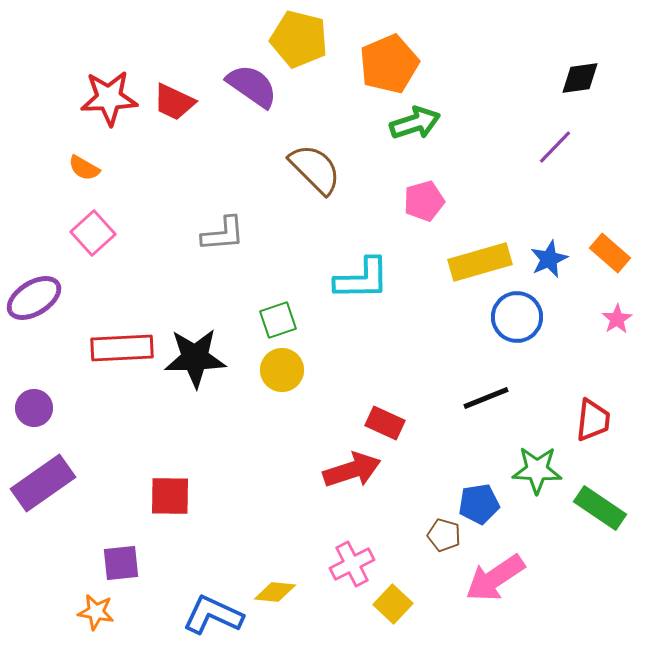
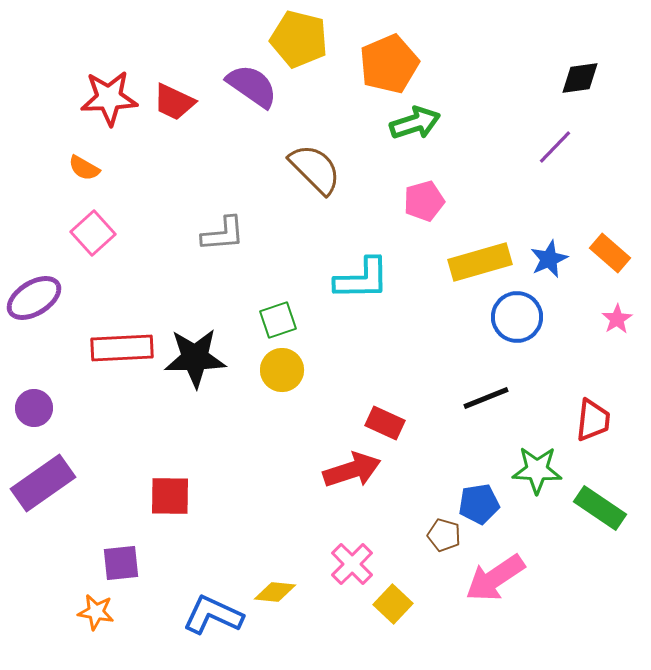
pink cross at (352, 564): rotated 18 degrees counterclockwise
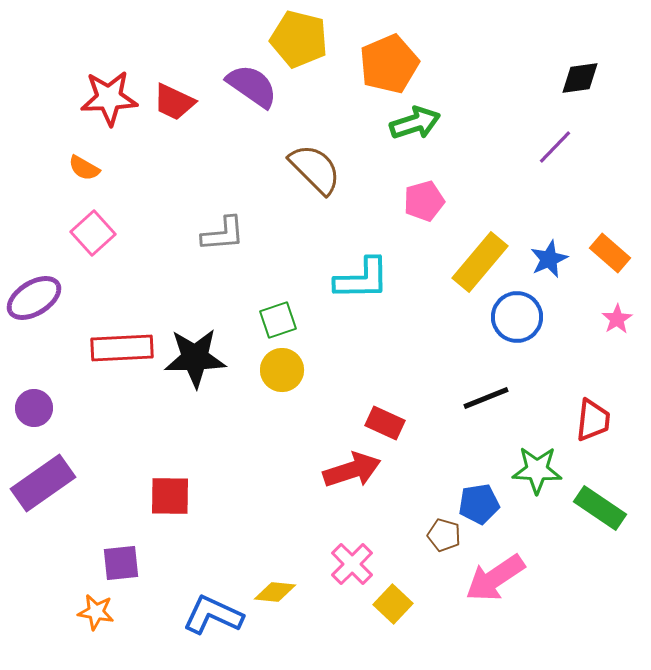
yellow rectangle at (480, 262): rotated 34 degrees counterclockwise
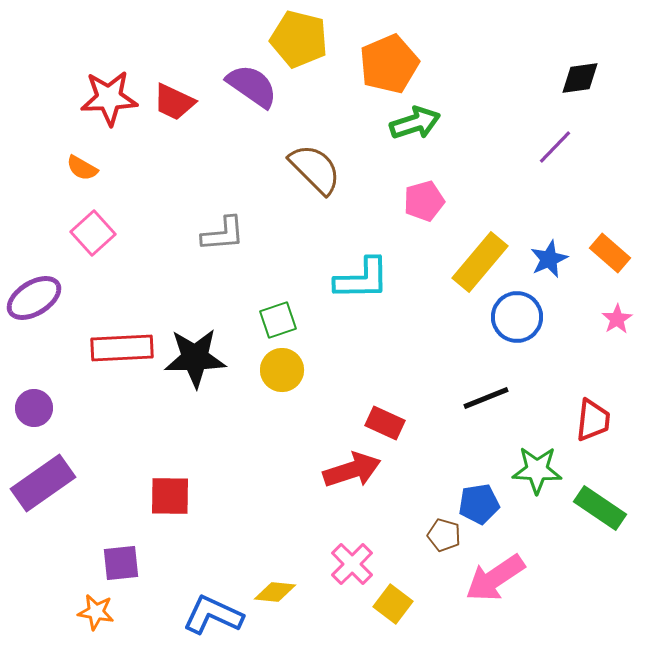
orange semicircle at (84, 168): moved 2 px left
yellow square at (393, 604): rotated 6 degrees counterclockwise
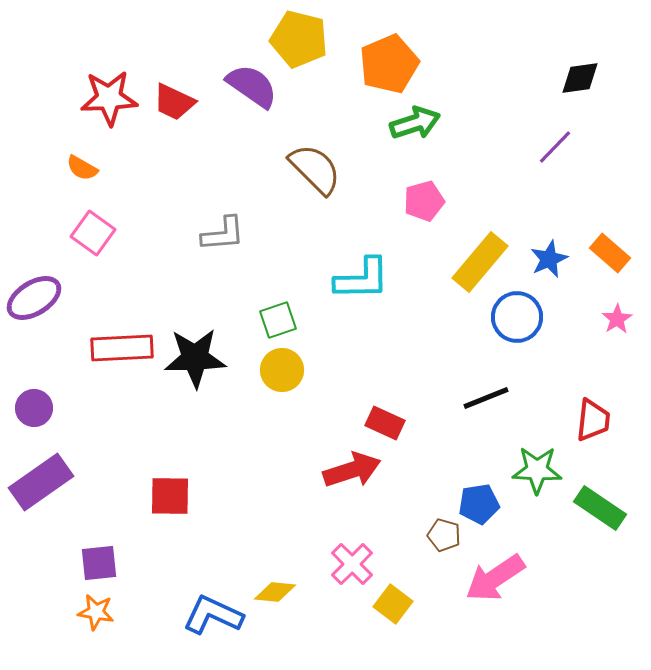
pink square at (93, 233): rotated 12 degrees counterclockwise
purple rectangle at (43, 483): moved 2 px left, 1 px up
purple square at (121, 563): moved 22 px left
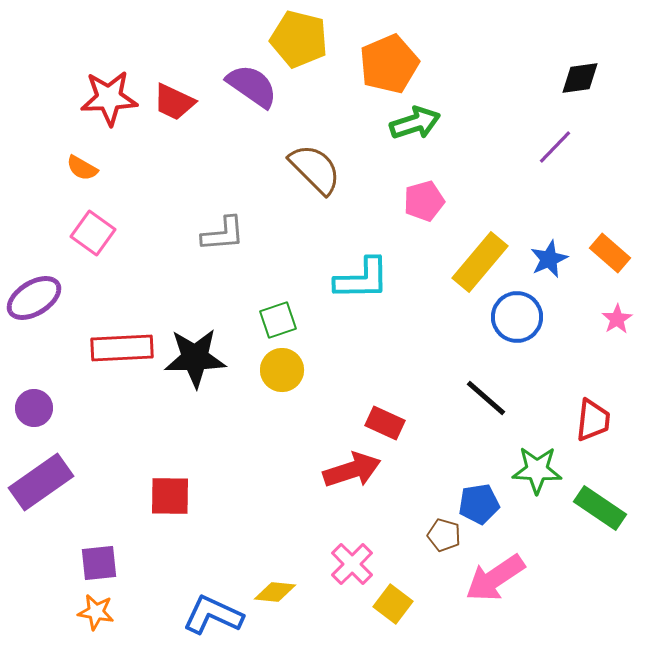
black line at (486, 398): rotated 63 degrees clockwise
